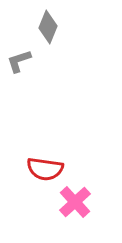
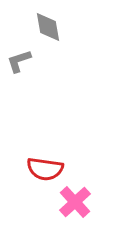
gray diamond: rotated 32 degrees counterclockwise
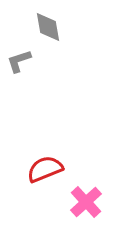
red semicircle: rotated 150 degrees clockwise
pink cross: moved 11 px right
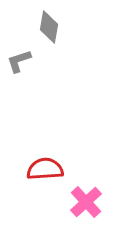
gray diamond: moved 1 px right; rotated 20 degrees clockwise
red semicircle: rotated 18 degrees clockwise
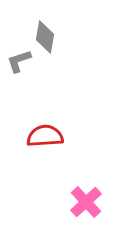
gray diamond: moved 4 px left, 10 px down
red semicircle: moved 33 px up
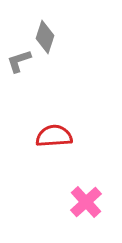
gray diamond: rotated 8 degrees clockwise
red semicircle: moved 9 px right
